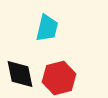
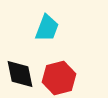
cyan trapezoid: rotated 8 degrees clockwise
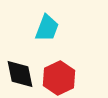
red hexagon: rotated 12 degrees counterclockwise
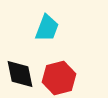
red hexagon: rotated 12 degrees clockwise
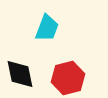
red hexagon: moved 9 px right
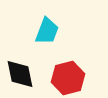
cyan trapezoid: moved 3 px down
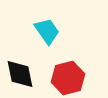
cyan trapezoid: rotated 56 degrees counterclockwise
